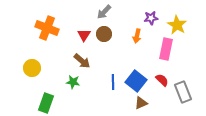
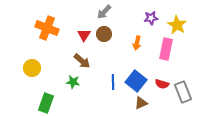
orange arrow: moved 7 px down
red semicircle: moved 4 px down; rotated 152 degrees clockwise
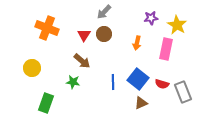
blue square: moved 2 px right, 2 px up
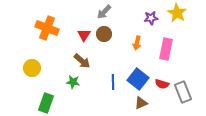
yellow star: moved 12 px up
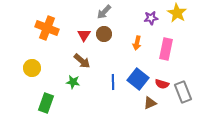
brown triangle: moved 9 px right
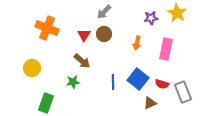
green star: rotated 16 degrees counterclockwise
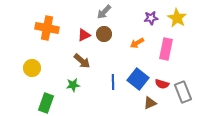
yellow star: moved 5 px down
orange cross: rotated 10 degrees counterclockwise
red triangle: rotated 32 degrees clockwise
orange arrow: rotated 48 degrees clockwise
green star: moved 3 px down
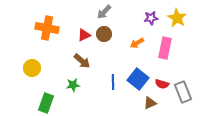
pink rectangle: moved 1 px left, 1 px up
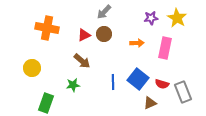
orange arrow: rotated 152 degrees counterclockwise
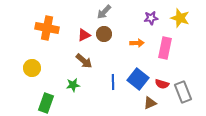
yellow star: moved 3 px right; rotated 12 degrees counterclockwise
brown arrow: moved 2 px right
